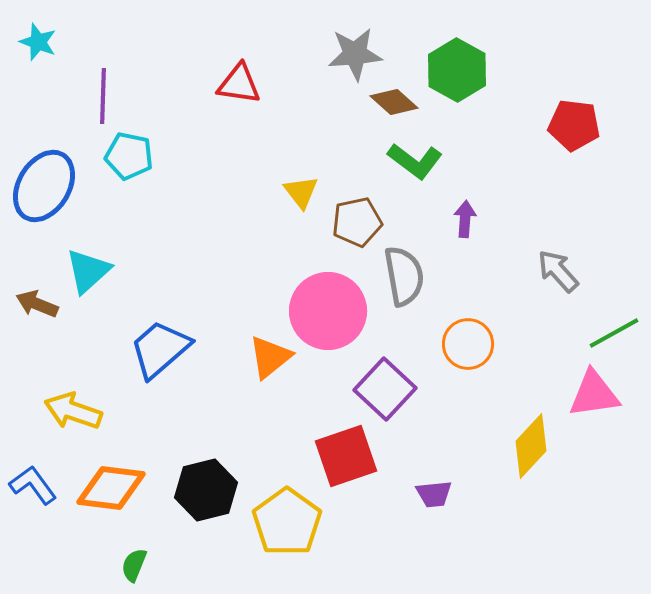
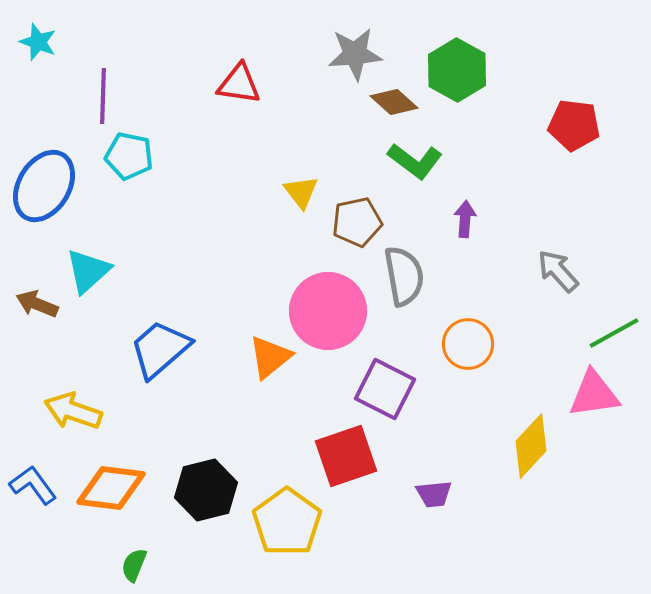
purple square: rotated 16 degrees counterclockwise
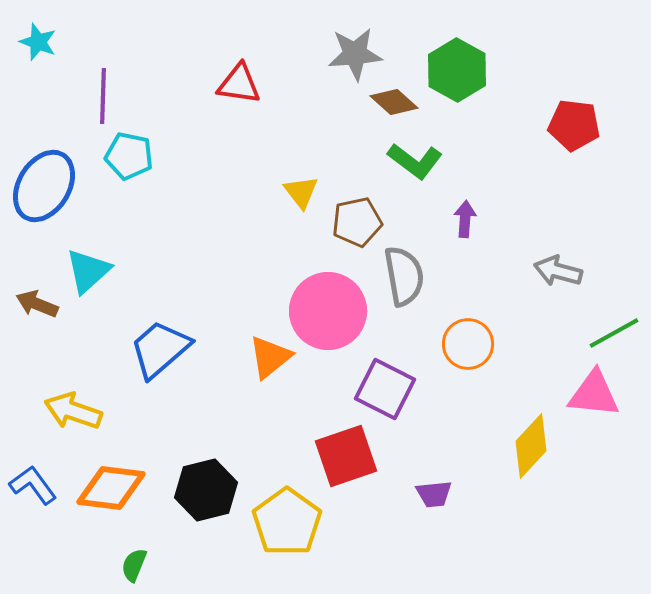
gray arrow: rotated 33 degrees counterclockwise
pink triangle: rotated 14 degrees clockwise
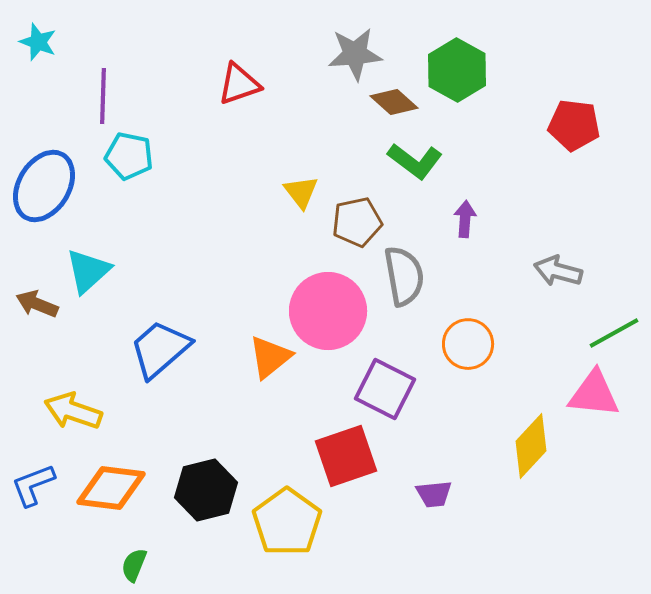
red triangle: rotated 27 degrees counterclockwise
blue L-shape: rotated 75 degrees counterclockwise
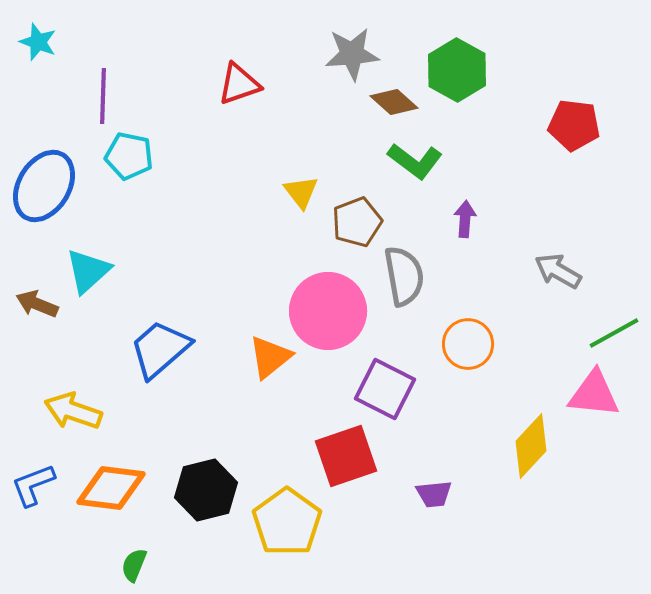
gray star: moved 3 px left
brown pentagon: rotated 9 degrees counterclockwise
gray arrow: rotated 15 degrees clockwise
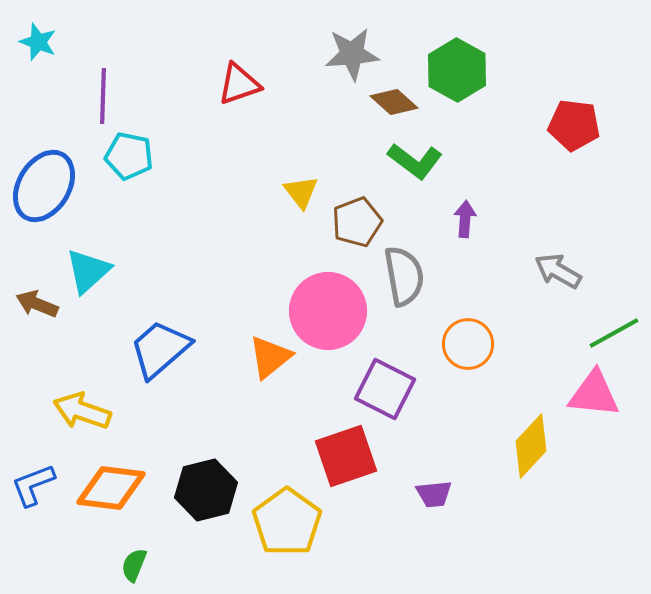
yellow arrow: moved 9 px right
